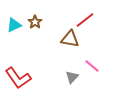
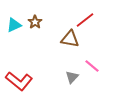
red L-shape: moved 1 px right, 3 px down; rotated 16 degrees counterclockwise
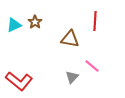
red line: moved 10 px right, 1 px down; rotated 48 degrees counterclockwise
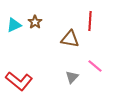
red line: moved 5 px left
pink line: moved 3 px right
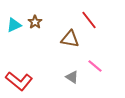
red line: moved 1 px left, 1 px up; rotated 42 degrees counterclockwise
gray triangle: rotated 40 degrees counterclockwise
